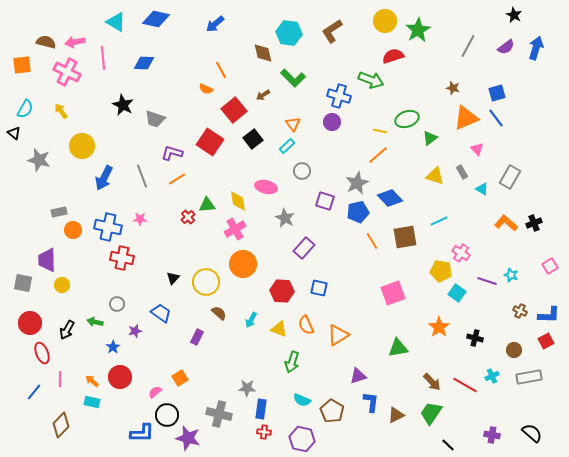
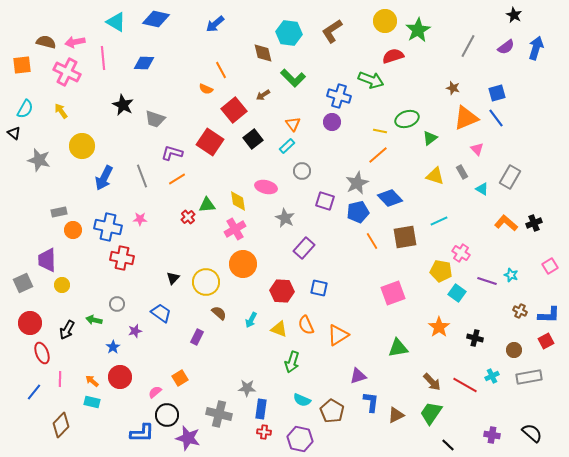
gray square at (23, 283): rotated 36 degrees counterclockwise
green arrow at (95, 322): moved 1 px left, 2 px up
purple hexagon at (302, 439): moved 2 px left
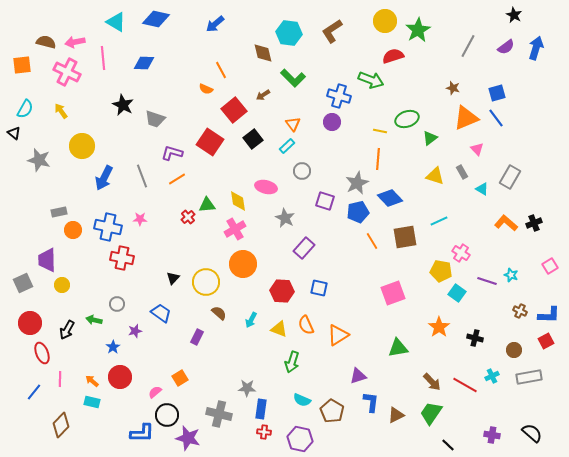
orange line at (378, 155): moved 4 px down; rotated 45 degrees counterclockwise
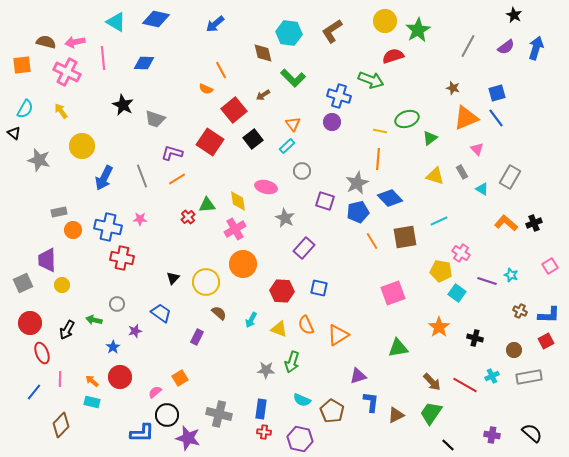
gray star at (247, 388): moved 19 px right, 18 px up
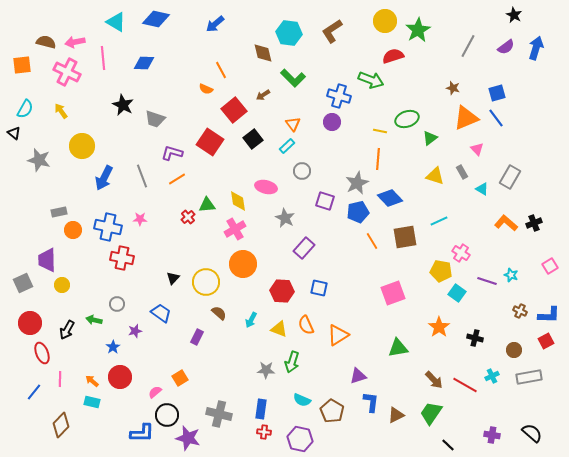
brown arrow at (432, 382): moved 2 px right, 2 px up
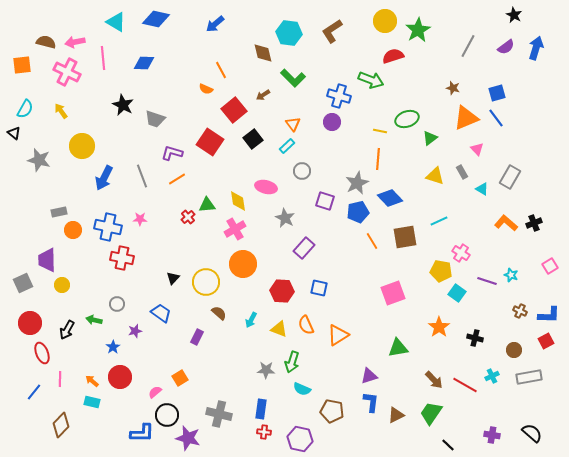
purple triangle at (358, 376): moved 11 px right
cyan semicircle at (302, 400): moved 11 px up
brown pentagon at (332, 411): rotated 20 degrees counterclockwise
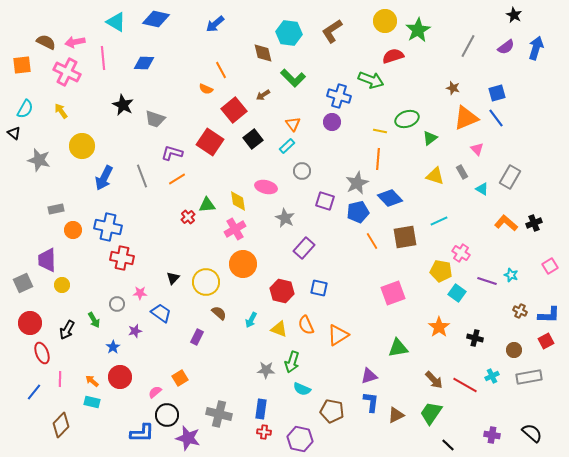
brown semicircle at (46, 42): rotated 12 degrees clockwise
gray rectangle at (59, 212): moved 3 px left, 3 px up
pink star at (140, 219): moved 74 px down
red hexagon at (282, 291): rotated 10 degrees clockwise
green arrow at (94, 320): rotated 133 degrees counterclockwise
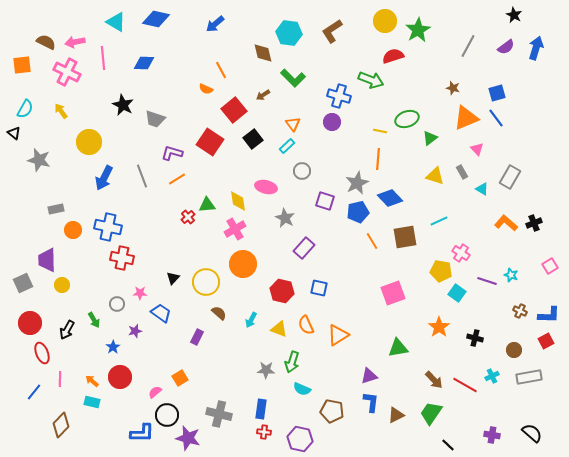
yellow circle at (82, 146): moved 7 px right, 4 px up
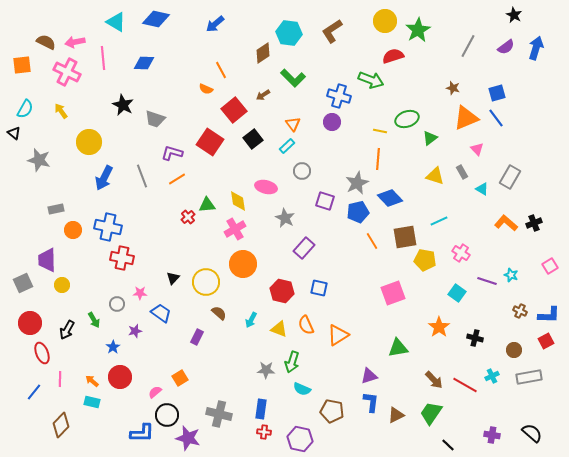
brown diamond at (263, 53): rotated 70 degrees clockwise
yellow pentagon at (441, 271): moved 16 px left, 11 px up
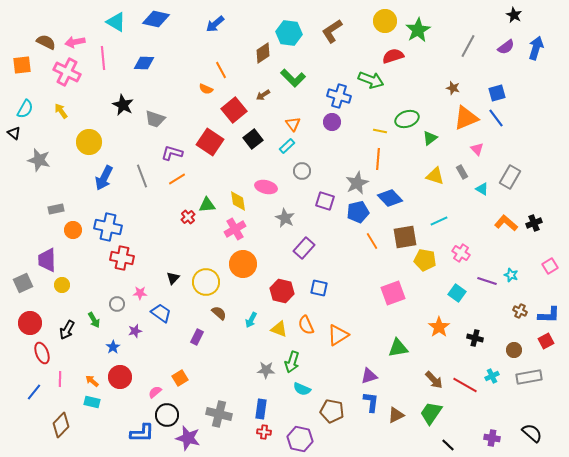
purple cross at (492, 435): moved 3 px down
